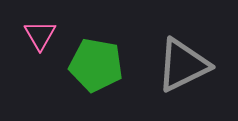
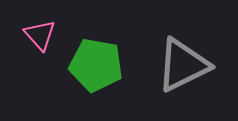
pink triangle: rotated 12 degrees counterclockwise
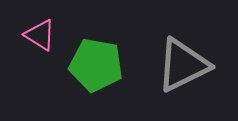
pink triangle: rotated 16 degrees counterclockwise
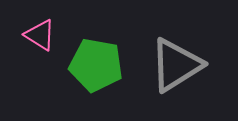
gray triangle: moved 7 px left; rotated 6 degrees counterclockwise
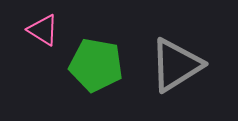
pink triangle: moved 3 px right, 5 px up
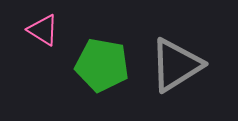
green pentagon: moved 6 px right
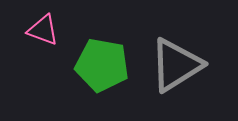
pink triangle: rotated 12 degrees counterclockwise
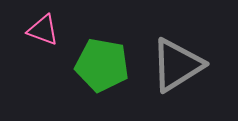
gray triangle: moved 1 px right
